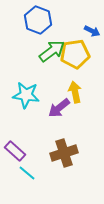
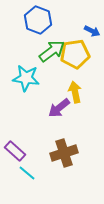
cyan star: moved 17 px up
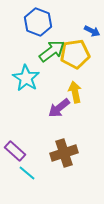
blue hexagon: moved 2 px down
cyan star: rotated 24 degrees clockwise
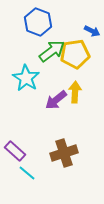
yellow arrow: rotated 15 degrees clockwise
purple arrow: moved 3 px left, 8 px up
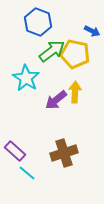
yellow pentagon: rotated 20 degrees clockwise
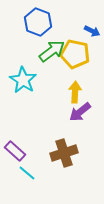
cyan star: moved 3 px left, 2 px down
purple arrow: moved 24 px right, 12 px down
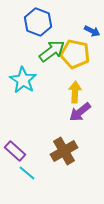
brown cross: moved 2 px up; rotated 12 degrees counterclockwise
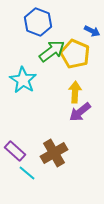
yellow pentagon: rotated 12 degrees clockwise
brown cross: moved 10 px left, 2 px down
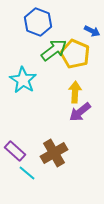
green arrow: moved 2 px right, 1 px up
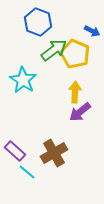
cyan line: moved 1 px up
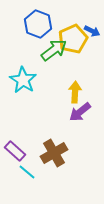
blue hexagon: moved 2 px down
yellow pentagon: moved 2 px left, 15 px up; rotated 24 degrees clockwise
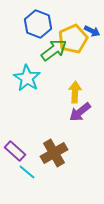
cyan star: moved 4 px right, 2 px up
